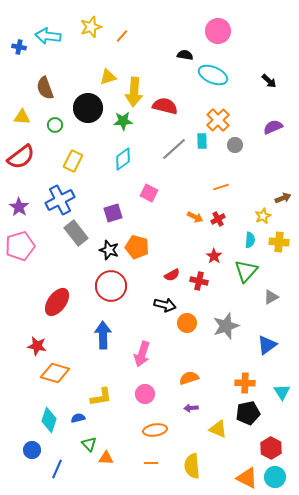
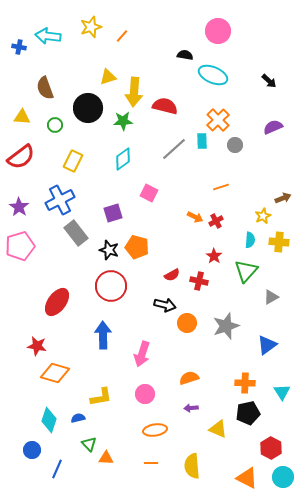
red cross at (218, 219): moved 2 px left, 2 px down
cyan circle at (275, 477): moved 8 px right
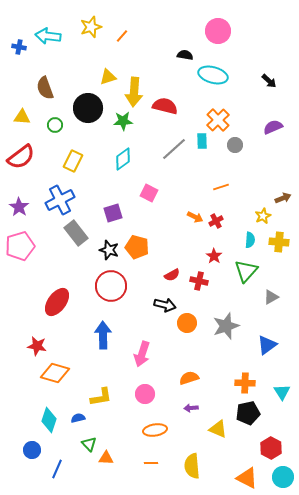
cyan ellipse at (213, 75): rotated 8 degrees counterclockwise
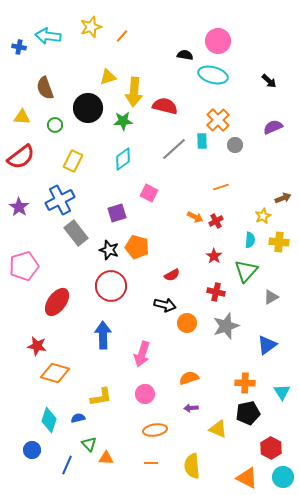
pink circle at (218, 31): moved 10 px down
purple square at (113, 213): moved 4 px right
pink pentagon at (20, 246): moved 4 px right, 20 px down
red cross at (199, 281): moved 17 px right, 11 px down
blue line at (57, 469): moved 10 px right, 4 px up
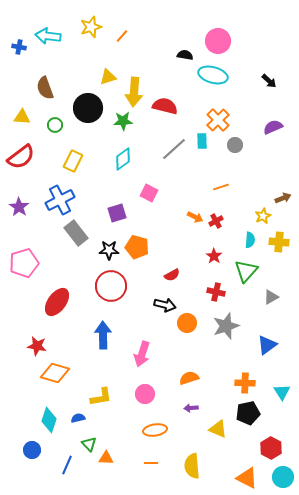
black star at (109, 250): rotated 18 degrees counterclockwise
pink pentagon at (24, 266): moved 3 px up
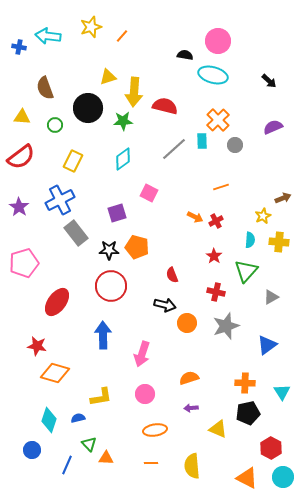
red semicircle at (172, 275): rotated 98 degrees clockwise
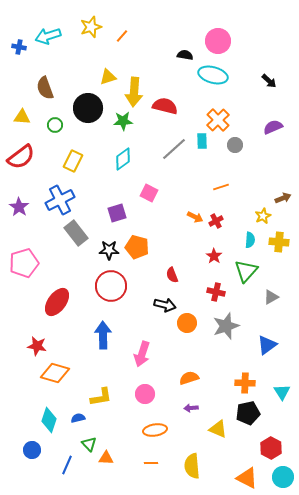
cyan arrow at (48, 36): rotated 25 degrees counterclockwise
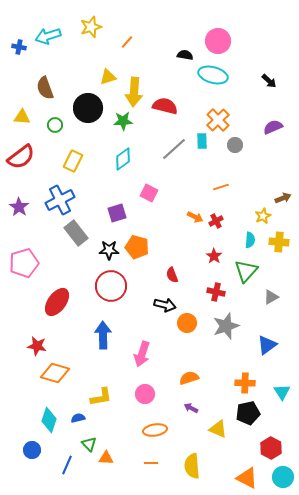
orange line at (122, 36): moved 5 px right, 6 px down
purple arrow at (191, 408): rotated 32 degrees clockwise
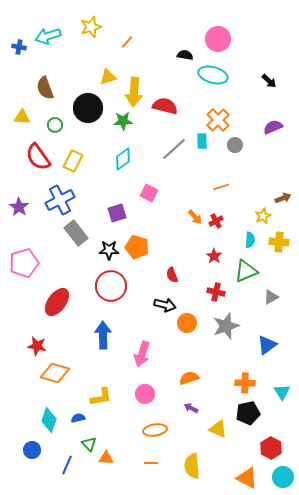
pink circle at (218, 41): moved 2 px up
red semicircle at (21, 157): moved 17 px right; rotated 92 degrees clockwise
orange arrow at (195, 217): rotated 21 degrees clockwise
green triangle at (246, 271): rotated 25 degrees clockwise
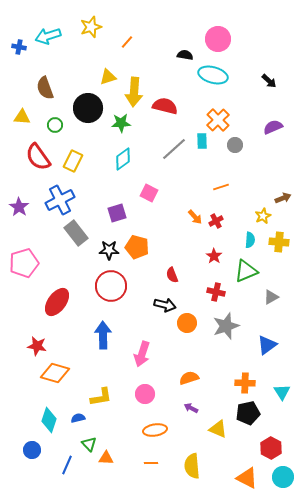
green star at (123, 121): moved 2 px left, 2 px down
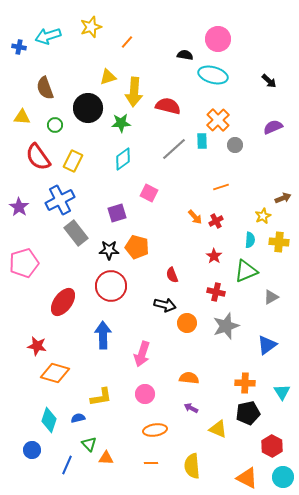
red semicircle at (165, 106): moved 3 px right
red ellipse at (57, 302): moved 6 px right
orange semicircle at (189, 378): rotated 24 degrees clockwise
red hexagon at (271, 448): moved 1 px right, 2 px up
